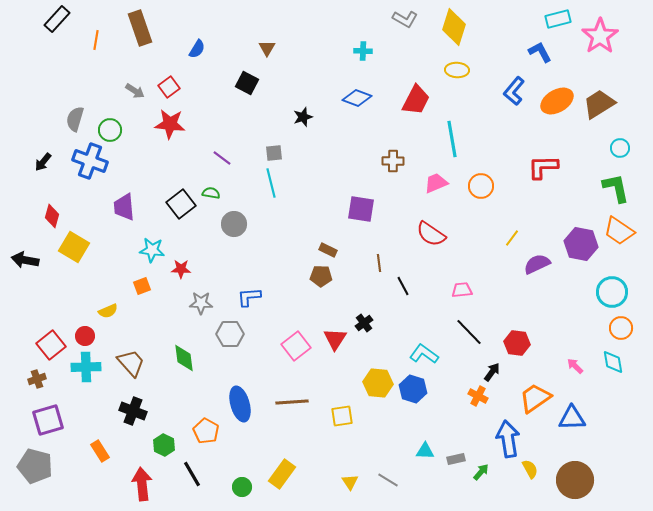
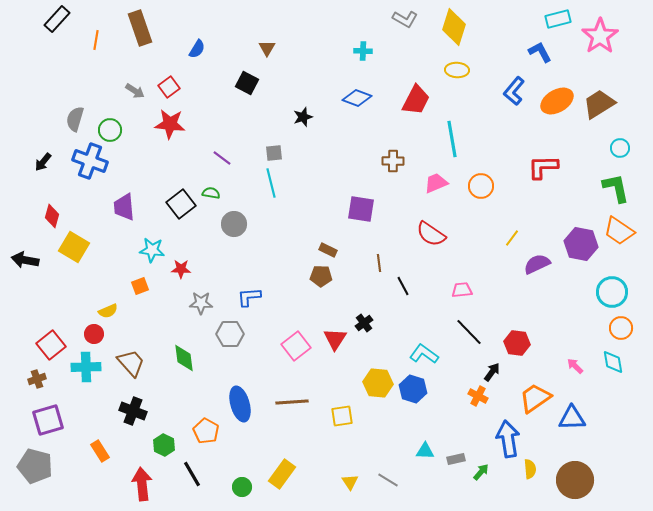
orange square at (142, 286): moved 2 px left
red circle at (85, 336): moved 9 px right, 2 px up
yellow semicircle at (530, 469): rotated 24 degrees clockwise
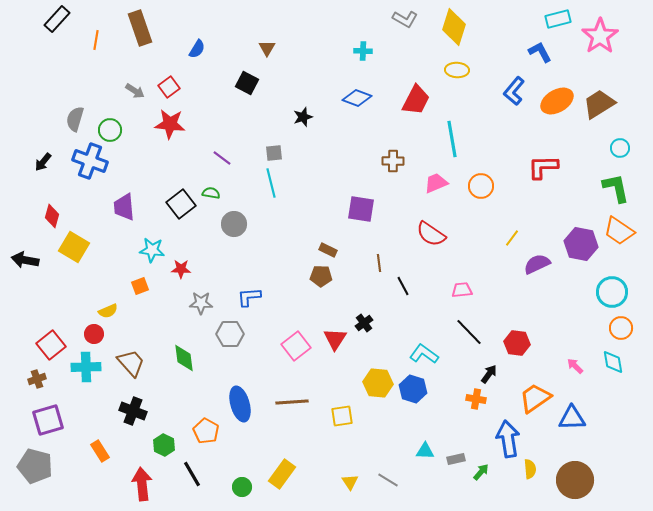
black arrow at (492, 372): moved 3 px left, 2 px down
orange cross at (478, 396): moved 2 px left, 3 px down; rotated 18 degrees counterclockwise
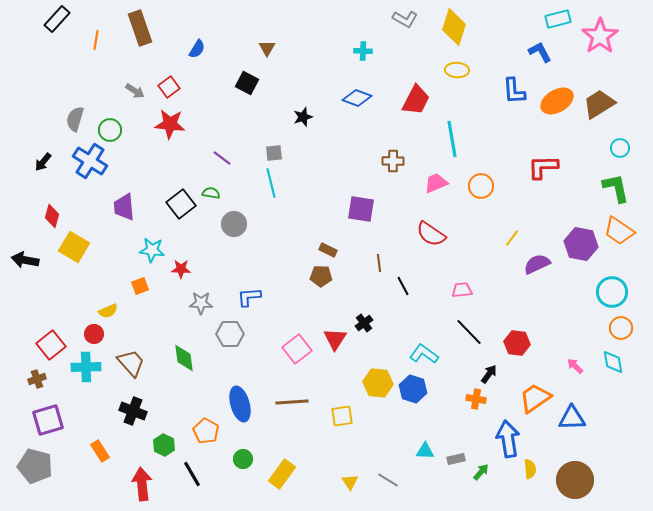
blue L-shape at (514, 91): rotated 44 degrees counterclockwise
blue cross at (90, 161): rotated 12 degrees clockwise
pink square at (296, 346): moved 1 px right, 3 px down
green circle at (242, 487): moved 1 px right, 28 px up
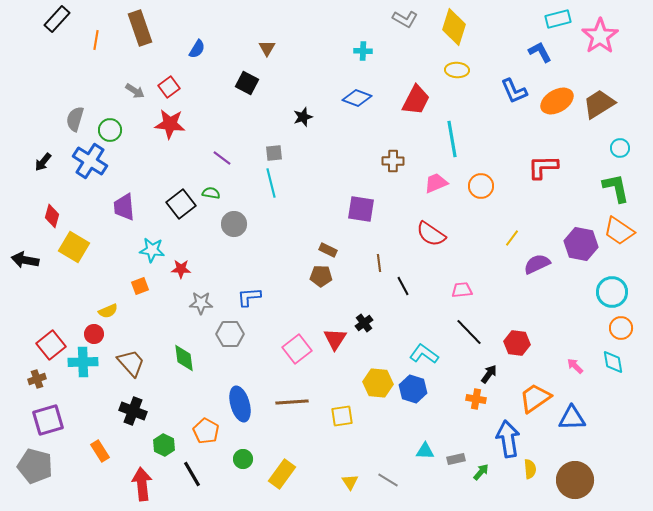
blue L-shape at (514, 91): rotated 20 degrees counterclockwise
cyan cross at (86, 367): moved 3 px left, 5 px up
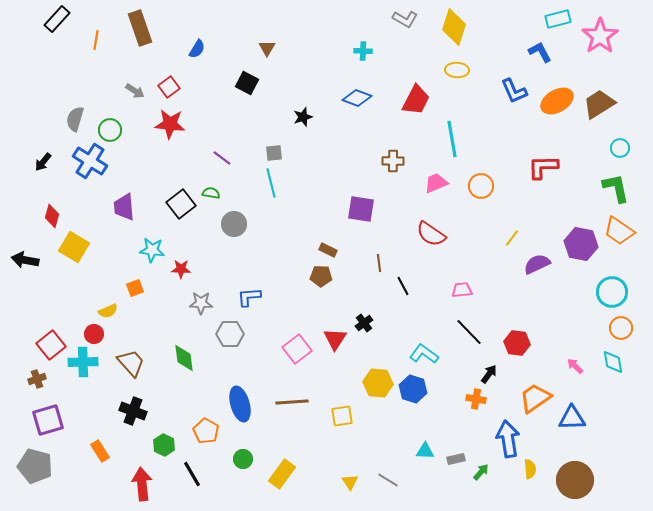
orange square at (140, 286): moved 5 px left, 2 px down
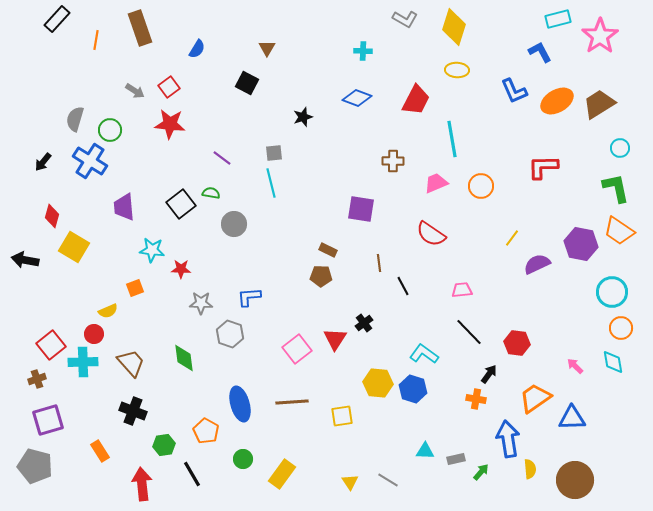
gray hexagon at (230, 334): rotated 20 degrees clockwise
green hexagon at (164, 445): rotated 25 degrees clockwise
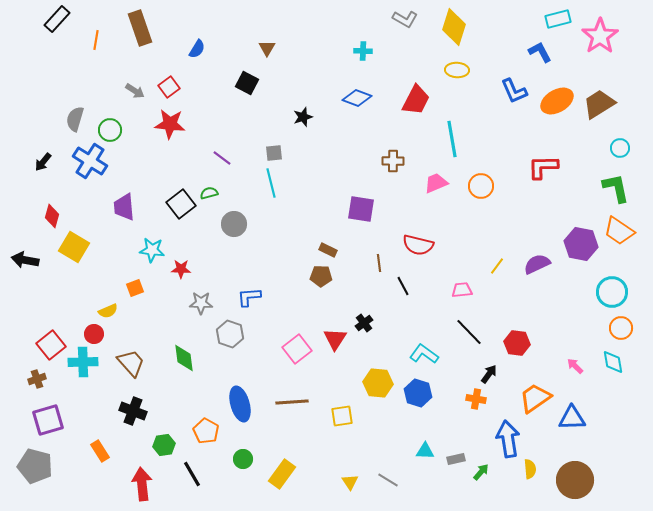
green semicircle at (211, 193): moved 2 px left; rotated 24 degrees counterclockwise
red semicircle at (431, 234): moved 13 px left, 11 px down; rotated 20 degrees counterclockwise
yellow line at (512, 238): moved 15 px left, 28 px down
blue hexagon at (413, 389): moved 5 px right, 4 px down
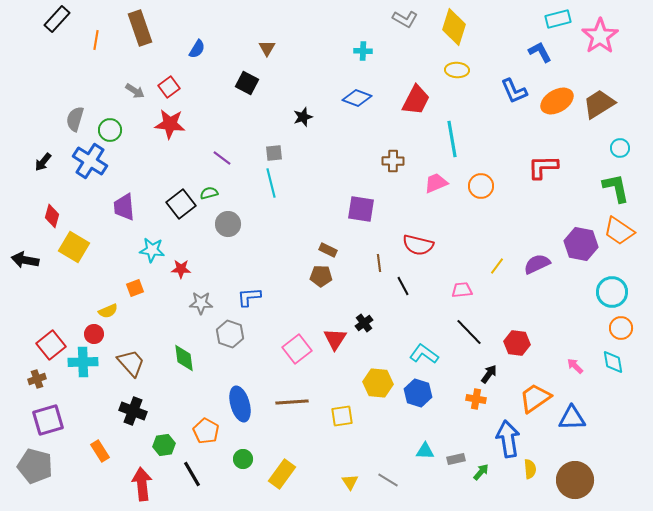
gray circle at (234, 224): moved 6 px left
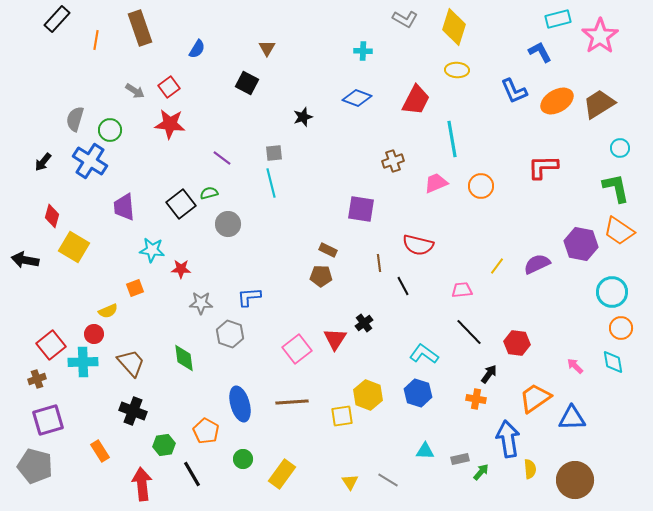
brown cross at (393, 161): rotated 20 degrees counterclockwise
yellow hexagon at (378, 383): moved 10 px left, 12 px down; rotated 16 degrees clockwise
gray rectangle at (456, 459): moved 4 px right
